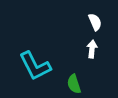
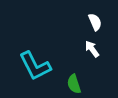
white arrow: rotated 42 degrees counterclockwise
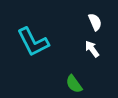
cyan L-shape: moved 2 px left, 24 px up
green semicircle: rotated 18 degrees counterclockwise
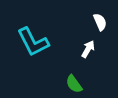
white semicircle: moved 5 px right
white arrow: moved 4 px left; rotated 66 degrees clockwise
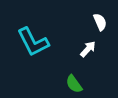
white arrow: rotated 12 degrees clockwise
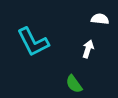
white semicircle: moved 3 px up; rotated 60 degrees counterclockwise
white arrow: rotated 24 degrees counterclockwise
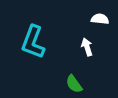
cyan L-shape: rotated 48 degrees clockwise
white arrow: moved 1 px left, 2 px up; rotated 36 degrees counterclockwise
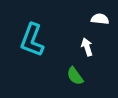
cyan L-shape: moved 1 px left, 2 px up
green semicircle: moved 1 px right, 8 px up
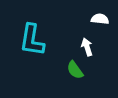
cyan L-shape: rotated 12 degrees counterclockwise
green semicircle: moved 6 px up
